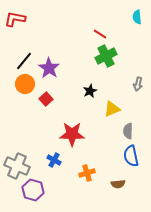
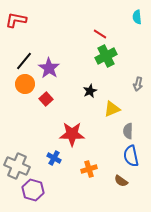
red L-shape: moved 1 px right, 1 px down
blue cross: moved 2 px up
orange cross: moved 2 px right, 4 px up
brown semicircle: moved 3 px right, 3 px up; rotated 40 degrees clockwise
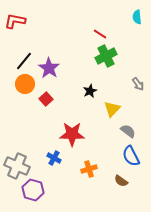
red L-shape: moved 1 px left, 1 px down
gray arrow: rotated 48 degrees counterclockwise
yellow triangle: rotated 24 degrees counterclockwise
gray semicircle: rotated 126 degrees clockwise
blue semicircle: rotated 15 degrees counterclockwise
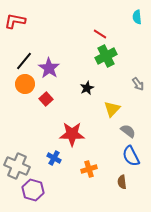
black star: moved 3 px left, 3 px up
brown semicircle: moved 1 px right, 1 px down; rotated 48 degrees clockwise
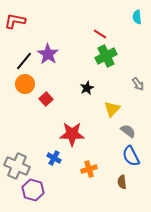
purple star: moved 1 px left, 14 px up
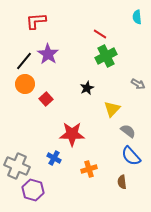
red L-shape: moved 21 px right; rotated 15 degrees counterclockwise
gray arrow: rotated 24 degrees counterclockwise
blue semicircle: rotated 15 degrees counterclockwise
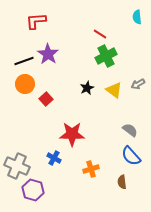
black line: rotated 30 degrees clockwise
gray arrow: rotated 120 degrees clockwise
yellow triangle: moved 2 px right, 19 px up; rotated 36 degrees counterclockwise
gray semicircle: moved 2 px right, 1 px up
orange cross: moved 2 px right
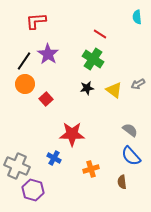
green cross: moved 13 px left, 3 px down; rotated 30 degrees counterclockwise
black line: rotated 36 degrees counterclockwise
black star: rotated 16 degrees clockwise
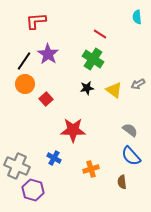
red star: moved 1 px right, 4 px up
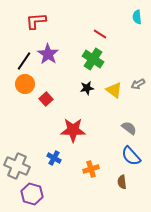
gray semicircle: moved 1 px left, 2 px up
purple hexagon: moved 1 px left, 4 px down
